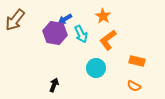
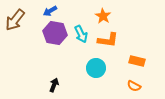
blue arrow: moved 15 px left, 8 px up
orange L-shape: rotated 135 degrees counterclockwise
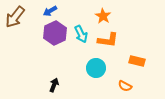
brown arrow: moved 3 px up
purple hexagon: rotated 25 degrees clockwise
orange semicircle: moved 9 px left
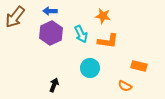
blue arrow: rotated 32 degrees clockwise
orange star: rotated 21 degrees counterclockwise
purple hexagon: moved 4 px left
orange L-shape: moved 1 px down
orange rectangle: moved 2 px right, 5 px down
cyan circle: moved 6 px left
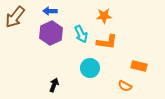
orange star: moved 1 px right; rotated 14 degrees counterclockwise
orange L-shape: moved 1 px left, 1 px down
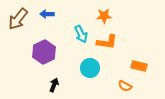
blue arrow: moved 3 px left, 3 px down
brown arrow: moved 3 px right, 2 px down
purple hexagon: moved 7 px left, 19 px down
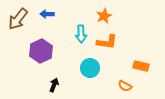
orange star: rotated 21 degrees counterclockwise
cyan arrow: rotated 24 degrees clockwise
purple hexagon: moved 3 px left, 1 px up
orange rectangle: moved 2 px right
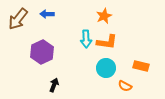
cyan arrow: moved 5 px right, 5 px down
purple hexagon: moved 1 px right, 1 px down
cyan circle: moved 16 px right
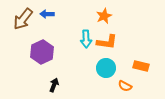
brown arrow: moved 5 px right
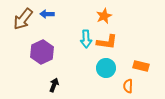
orange semicircle: moved 3 px right; rotated 64 degrees clockwise
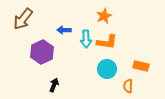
blue arrow: moved 17 px right, 16 px down
cyan circle: moved 1 px right, 1 px down
